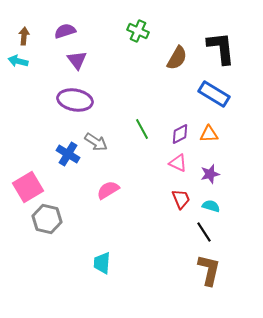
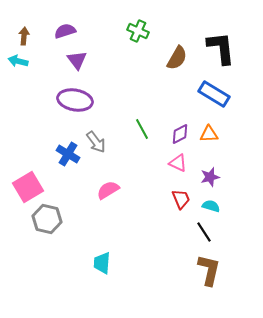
gray arrow: rotated 20 degrees clockwise
purple star: moved 3 px down
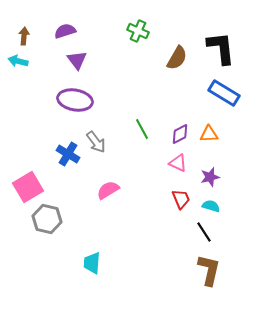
blue rectangle: moved 10 px right, 1 px up
cyan trapezoid: moved 10 px left
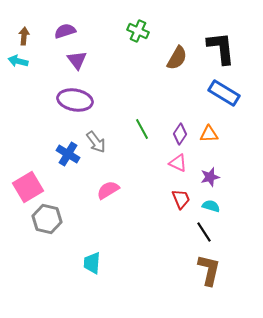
purple diamond: rotated 30 degrees counterclockwise
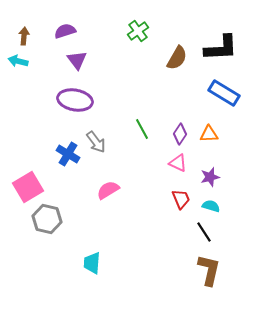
green cross: rotated 30 degrees clockwise
black L-shape: rotated 93 degrees clockwise
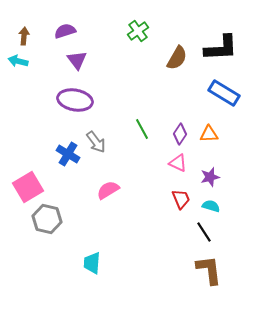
brown L-shape: rotated 20 degrees counterclockwise
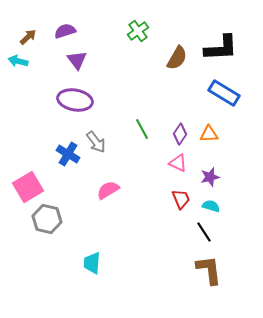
brown arrow: moved 4 px right, 1 px down; rotated 42 degrees clockwise
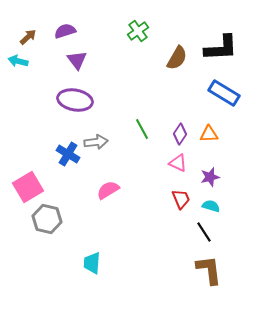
gray arrow: rotated 60 degrees counterclockwise
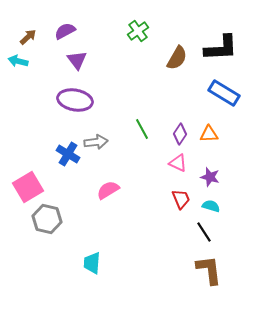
purple semicircle: rotated 10 degrees counterclockwise
purple star: rotated 30 degrees clockwise
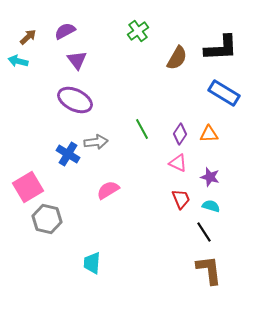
purple ellipse: rotated 16 degrees clockwise
